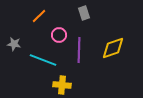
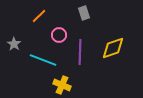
gray star: rotated 24 degrees clockwise
purple line: moved 1 px right, 2 px down
yellow cross: rotated 18 degrees clockwise
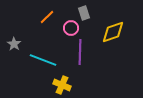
orange line: moved 8 px right, 1 px down
pink circle: moved 12 px right, 7 px up
yellow diamond: moved 16 px up
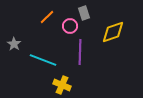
pink circle: moved 1 px left, 2 px up
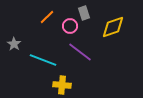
yellow diamond: moved 5 px up
purple line: rotated 55 degrees counterclockwise
yellow cross: rotated 18 degrees counterclockwise
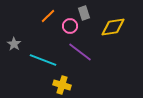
orange line: moved 1 px right, 1 px up
yellow diamond: rotated 10 degrees clockwise
yellow cross: rotated 12 degrees clockwise
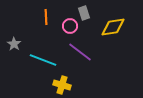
orange line: moved 2 px left, 1 px down; rotated 49 degrees counterclockwise
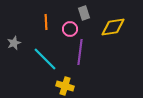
orange line: moved 5 px down
pink circle: moved 3 px down
gray star: moved 1 px up; rotated 16 degrees clockwise
purple line: rotated 60 degrees clockwise
cyan line: moved 2 px right, 1 px up; rotated 24 degrees clockwise
yellow cross: moved 3 px right, 1 px down
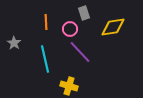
gray star: rotated 16 degrees counterclockwise
purple line: rotated 50 degrees counterclockwise
cyan line: rotated 32 degrees clockwise
yellow cross: moved 4 px right
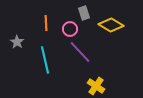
orange line: moved 1 px down
yellow diamond: moved 2 px left, 2 px up; rotated 40 degrees clockwise
gray star: moved 3 px right, 1 px up
cyan line: moved 1 px down
yellow cross: moved 27 px right; rotated 18 degrees clockwise
